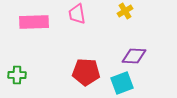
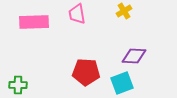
yellow cross: moved 1 px left
green cross: moved 1 px right, 10 px down
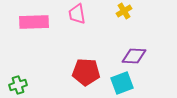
green cross: rotated 18 degrees counterclockwise
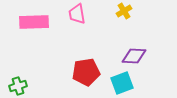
red pentagon: rotated 12 degrees counterclockwise
green cross: moved 1 px down
